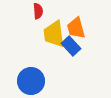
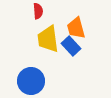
yellow trapezoid: moved 6 px left, 5 px down
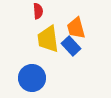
blue circle: moved 1 px right, 3 px up
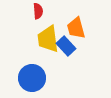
blue rectangle: moved 5 px left
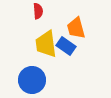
yellow trapezoid: moved 2 px left, 5 px down
blue rectangle: rotated 12 degrees counterclockwise
blue circle: moved 2 px down
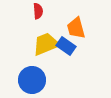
yellow trapezoid: rotated 76 degrees clockwise
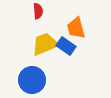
yellow trapezoid: moved 1 px left
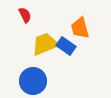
red semicircle: moved 13 px left, 4 px down; rotated 21 degrees counterclockwise
orange trapezoid: moved 4 px right
blue circle: moved 1 px right, 1 px down
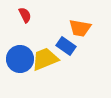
orange trapezoid: rotated 65 degrees counterclockwise
yellow trapezoid: moved 15 px down
blue circle: moved 13 px left, 22 px up
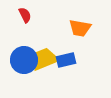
blue rectangle: moved 14 px down; rotated 48 degrees counterclockwise
blue circle: moved 4 px right, 1 px down
